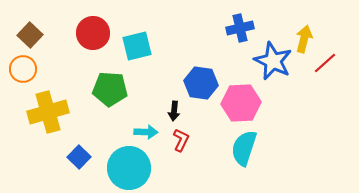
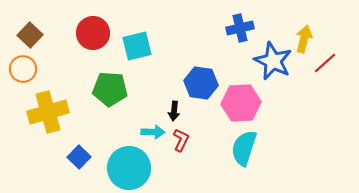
cyan arrow: moved 7 px right
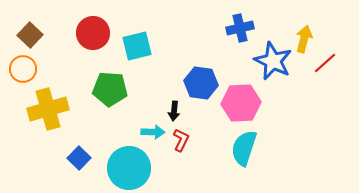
yellow cross: moved 3 px up
blue square: moved 1 px down
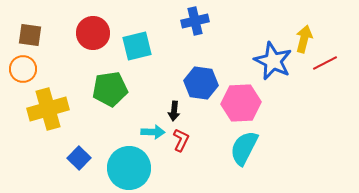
blue cross: moved 45 px left, 7 px up
brown square: rotated 35 degrees counterclockwise
red line: rotated 15 degrees clockwise
green pentagon: rotated 12 degrees counterclockwise
cyan semicircle: rotated 9 degrees clockwise
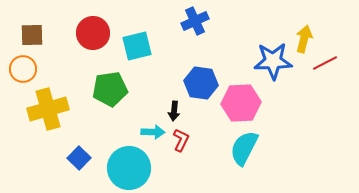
blue cross: rotated 12 degrees counterclockwise
brown square: moved 2 px right; rotated 10 degrees counterclockwise
blue star: rotated 27 degrees counterclockwise
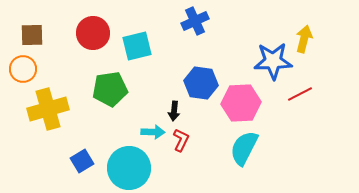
red line: moved 25 px left, 31 px down
blue square: moved 3 px right, 3 px down; rotated 15 degrees clockwise
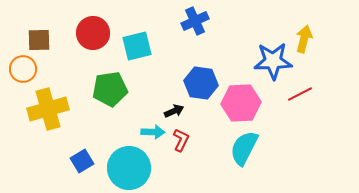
brown square: moved 7 px right, 5 px down
black arrow: rotated 120 degrees counterclockwise
